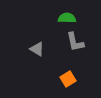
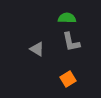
gray L-shape: moved 4 px left
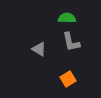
gray triangle: moved 2 px right
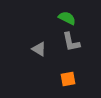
green semicircle: rotated 24 degrees clockwise
orange square: rotated 21 degrees clockwise
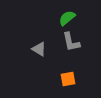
green semicircle: rotated 66 degrees counterclockwise
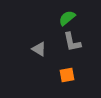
gray L-shape: moved 1 px right
orange square: moved 1 px left, 4 px up
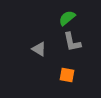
orange square: rotated 21 degrees clockwise
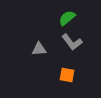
gray L-shape: rotated 25 degrees counterclockwise
gray triangle: rotated 35 degrees counterclockwise
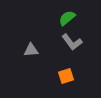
gray triangle: moved 8 px left, 1 px down
orange square: moved 1 px left, 1 px down; rotated 28 degrees counterclockwise
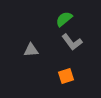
green semicircle: moved 3 px left, 1 px down
